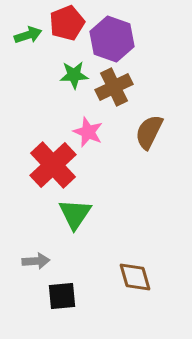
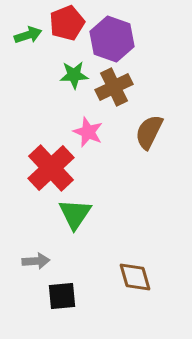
red cross: moved 2 px left, 3 px down
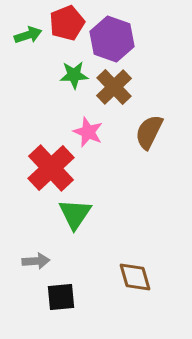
brown cross: rotated 18 degrees counterclockwise
black square: moved 1 px left, 1 px down
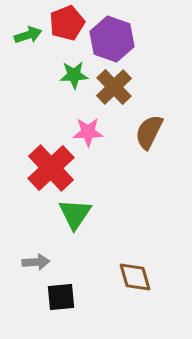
pink star: rotated 24 degrees counterclockwise
gray arrow: moved 1 px down
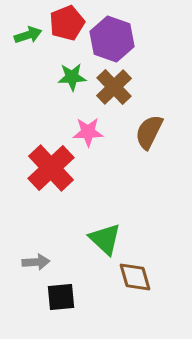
green star: moved 2 px left, 2 px down
green triangle: moved 30 px right, 25 px down; rotated 21 degrees counterclockwise
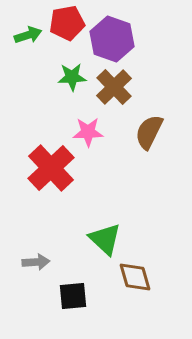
red pentagon: rotated 12 degrees clockwise
black square: moved 12 px right, 1 px up
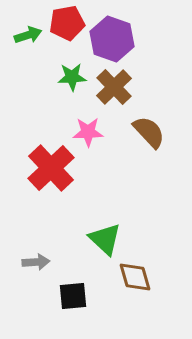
brown semicircle: rotated 111 degrees clockwise
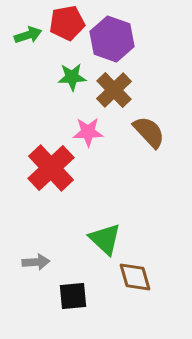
brown cross: moved 3 px down
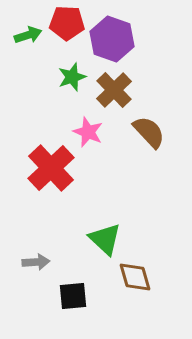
red pentagon: rotated 12 degrees clockwise
green star: rotated 16 degrees counterclockwise
pink star: rotated 24 degrees clockwise
